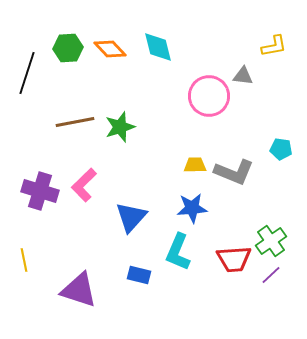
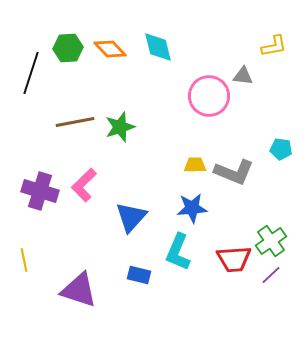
black line: moved 4 px right
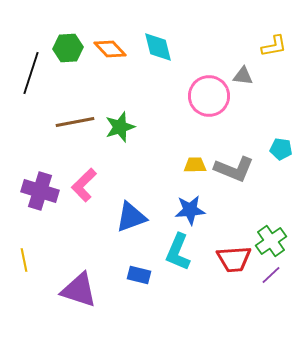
gray L-shape: moved 3 px up
blue star: moved 2 px left, 2 px down
blue triangle: rotated 28 degrees clockwise
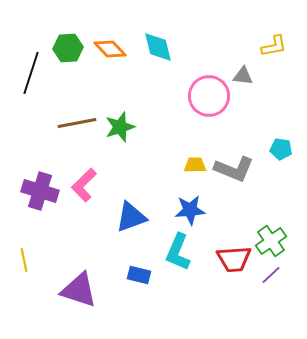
brown line: moved 2 px right, 1 px down
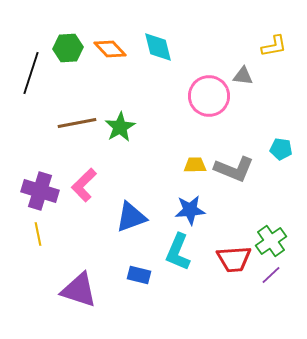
green star: rotated 12 degrees counterclockwise
yellow line: moved 14 px right, 26 px up
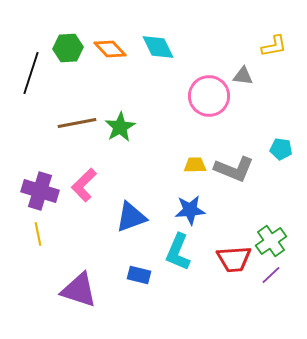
cyan diamond: rotated 12 degrees counterclockwise
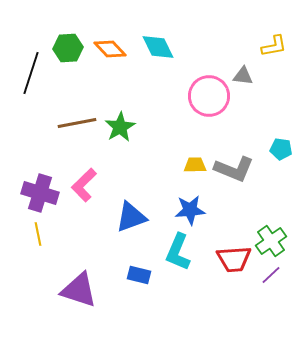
purple cross: moved 2 px down
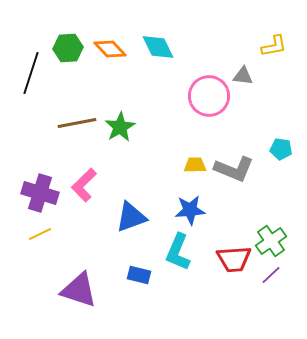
yellow line: moved 2 px right; rotated 75 degrees clockwise
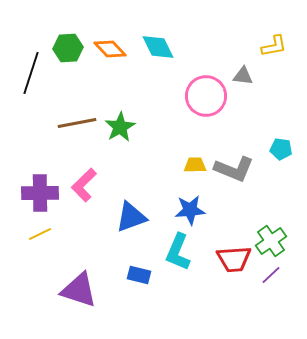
pink circle: moved 3 px left
purple cross: rotated 18 degrees counterclockwise
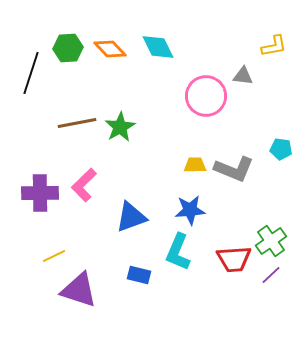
yellow line: moved 14 px right, 22 px down
